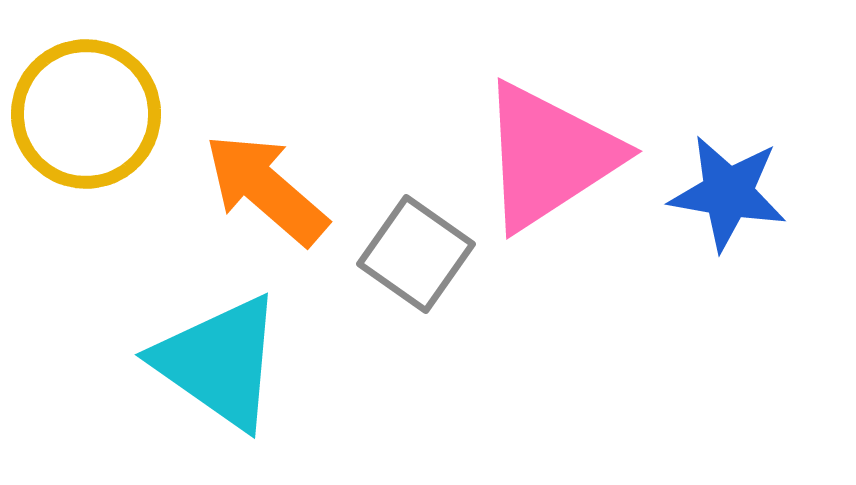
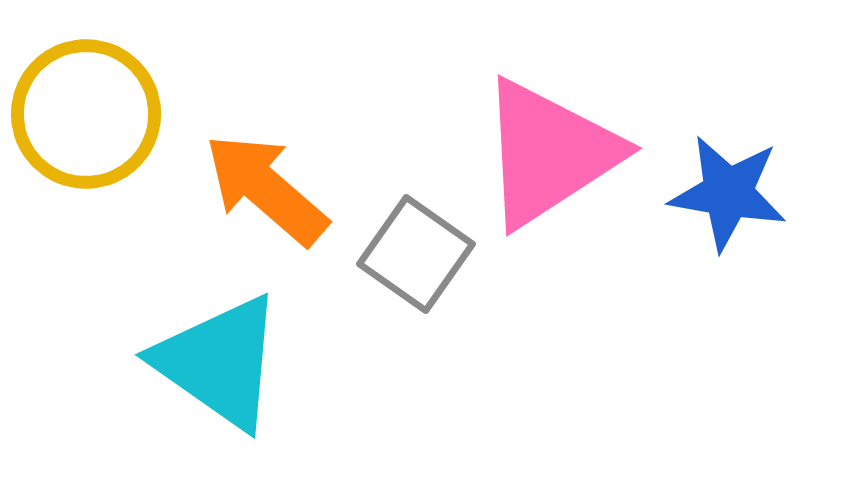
pink triangle: moved 3 px up
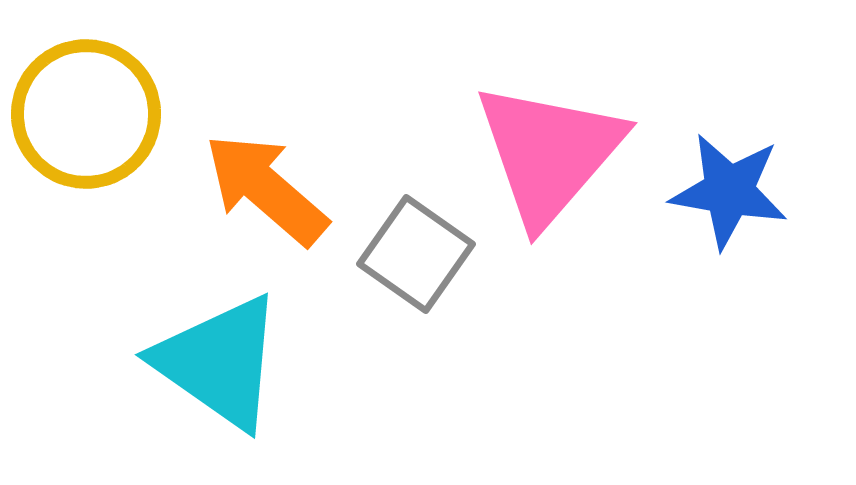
pink triangle: rotated 16 degrees counterclockwise
blue star: moved 1 px right, 2 px up
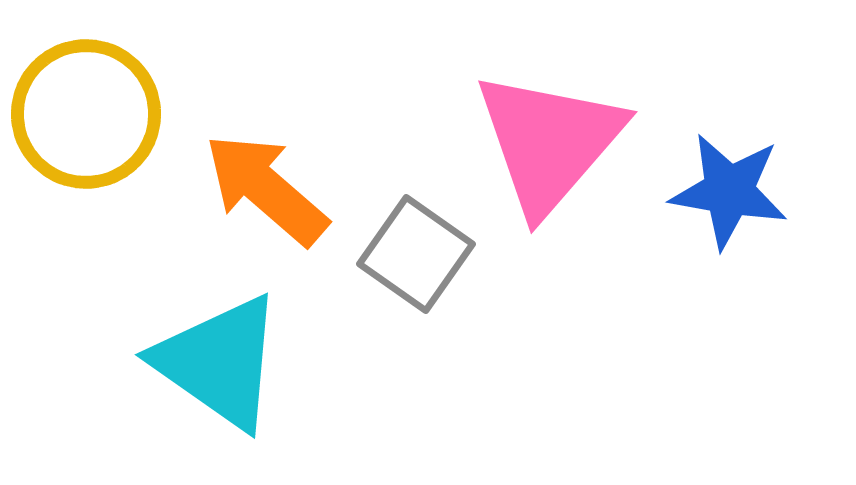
pink triangle: moved 11 px up
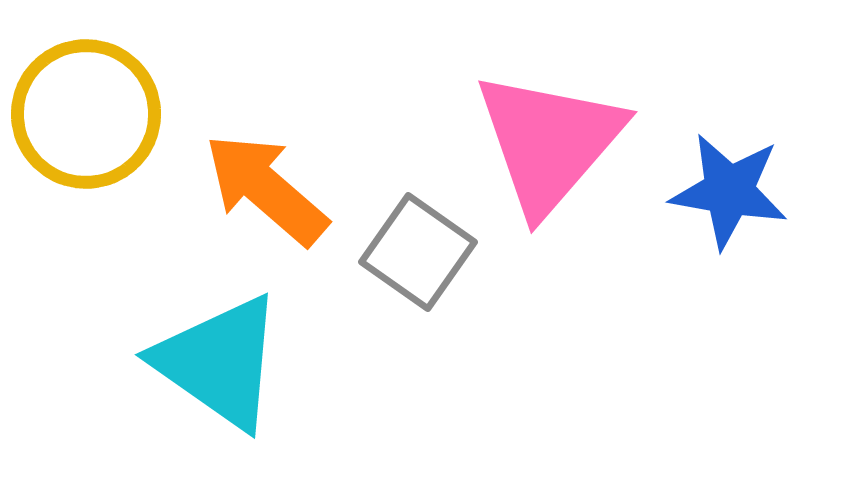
gray square: moved 2 px right, 2 px up
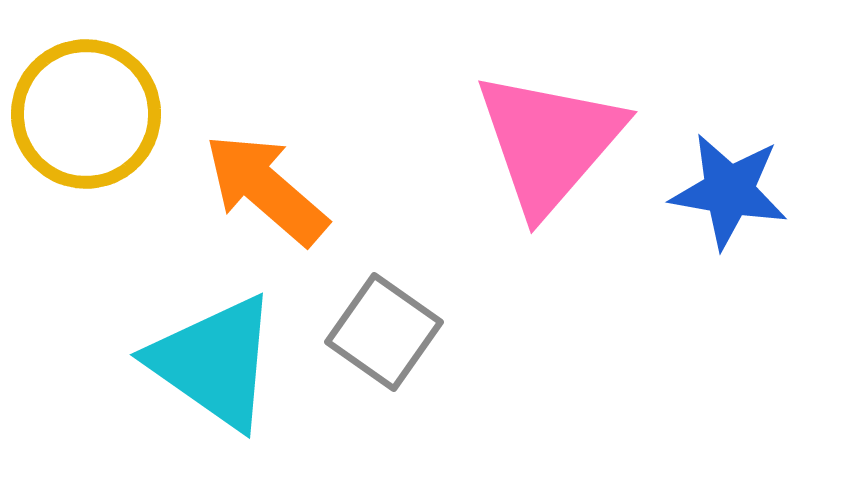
gray square: moved 34 px left, 80 px down
cyan triangle: moved 5 px left
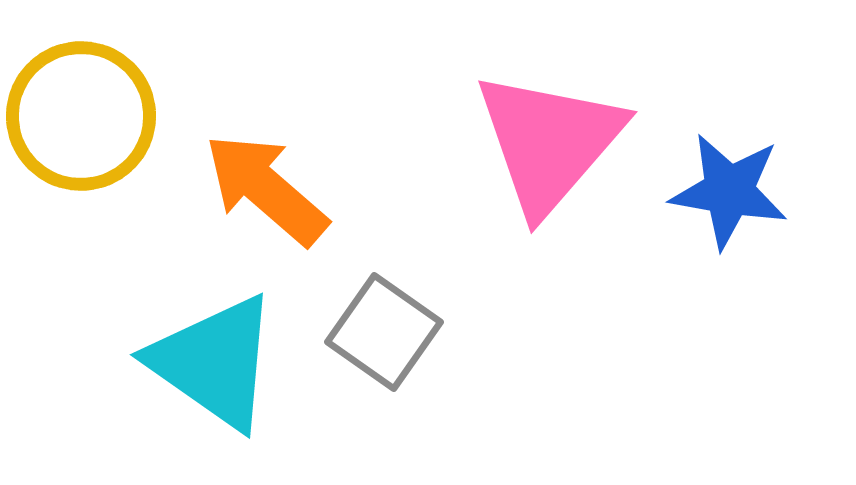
yellow circle: moved 5 px left, 2 px down
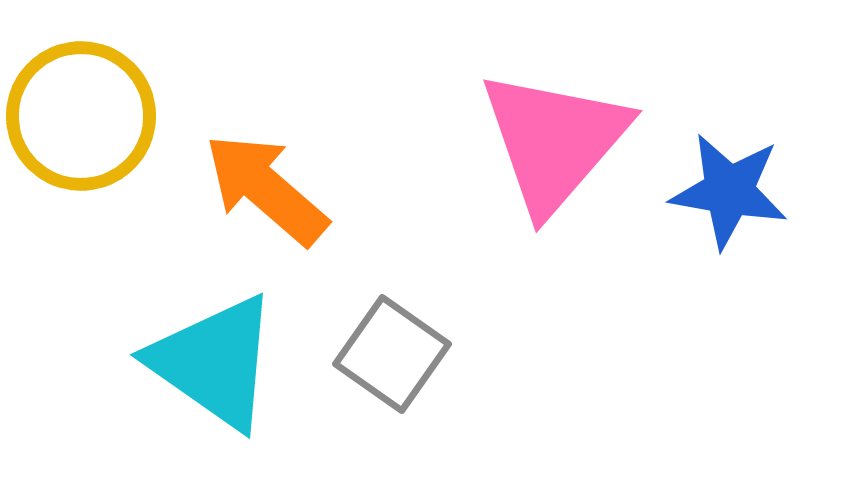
pink triangle: moved 5 px right, 1 px up
gray square: moved 8 px right, 22 px down
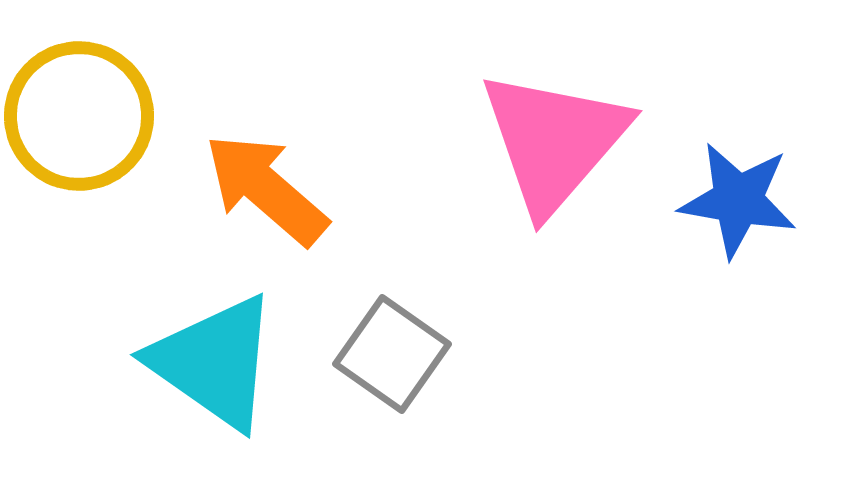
yellow circle: moved 2 px left
blue star: moved 9 px right, 9 px down
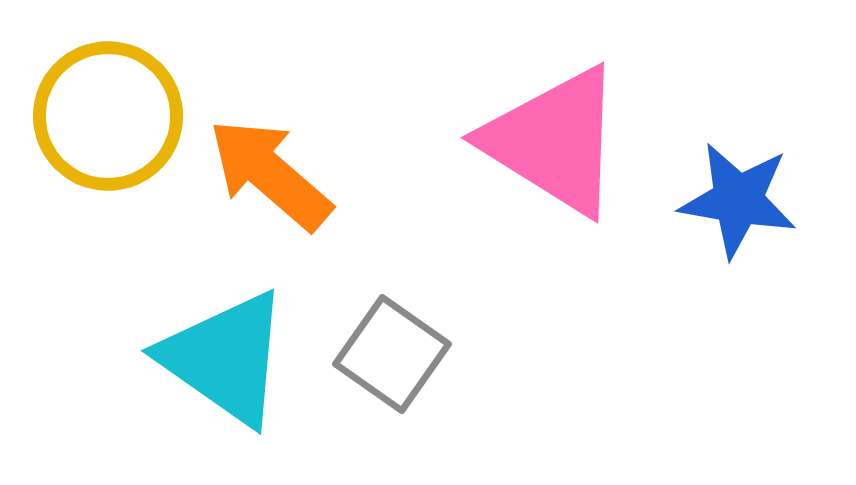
yellow circle: moved 29 px right
pink triangle: rotated 39 degrees counterclockwise
orange arrow: moved 4 px right, 15 px up
cyan triangle: moved 11 px right, 4 px up
